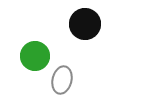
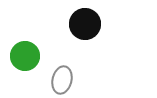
green circle: moved 10 px left
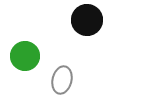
black circle: moved 2 px right, 4 px up
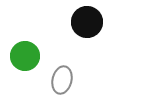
black circle: moved 2 px down
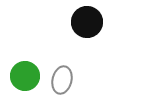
green circle: moved 20 px down
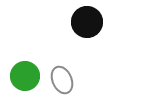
gray ellipse: rotated 36 degrees counterclockwise
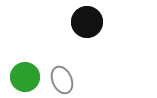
green circle: moved 1 px down
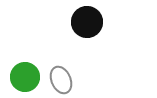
gray ellipse: moved 1 px left
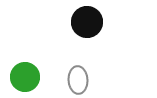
gray ellipse: moved 17 px right; rotated 20 degrees clockwise
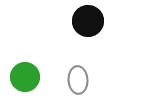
black circle: moved 1 px right, 1 px up
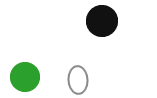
black circle: moved 14 px right
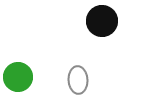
green circle: moved 7 px left
